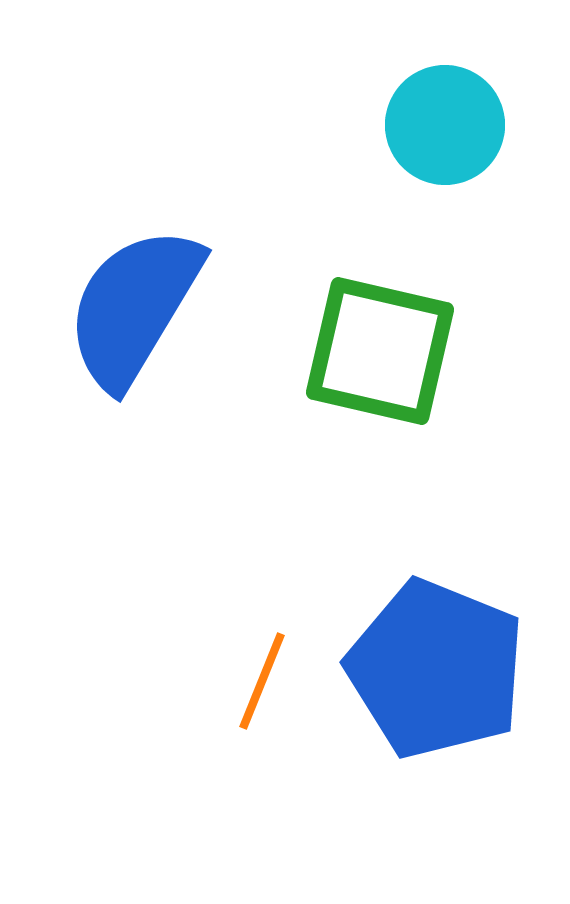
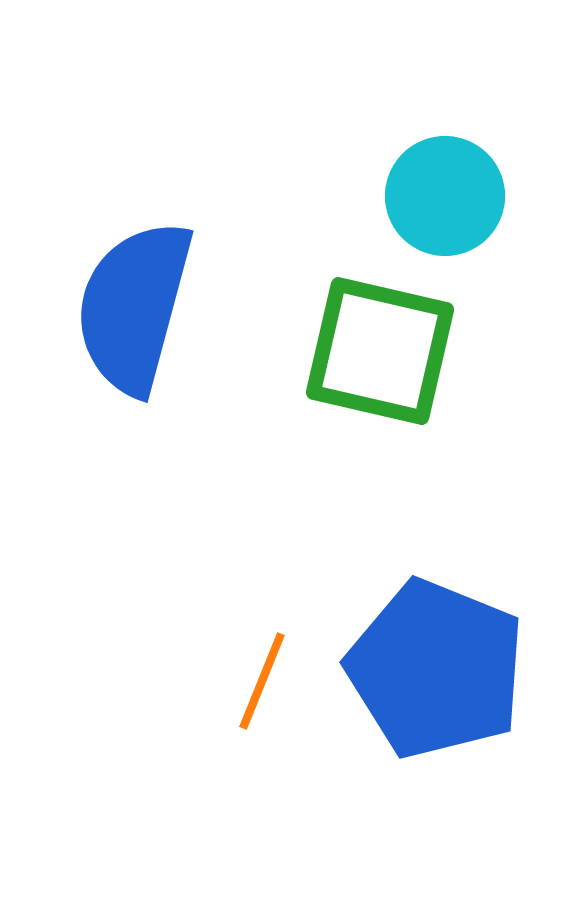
cyan circle: moved 71 px down
blue semicircle: rotated 16 degrees counterclockwise
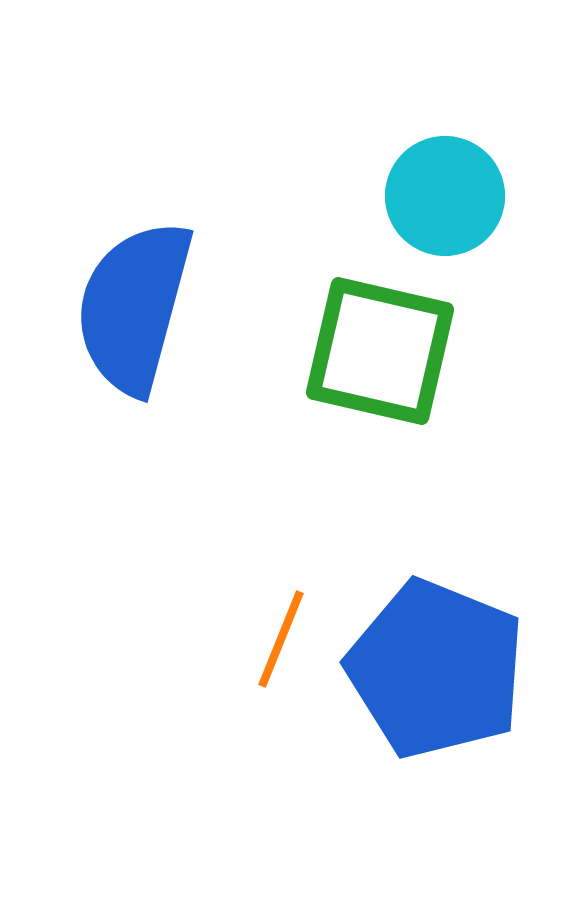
orange line: moved 19 px right, 42 px up
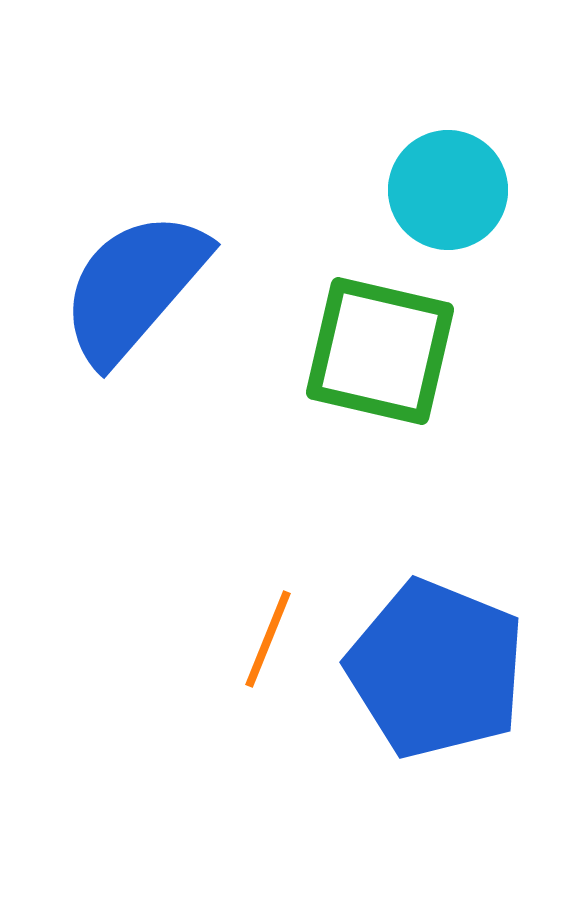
cyan circle: moved 3 px right, 6 px up
blue semicircle: moved 20 px up; rotated 26 degrees clockwise
orange line: moved 13 px left
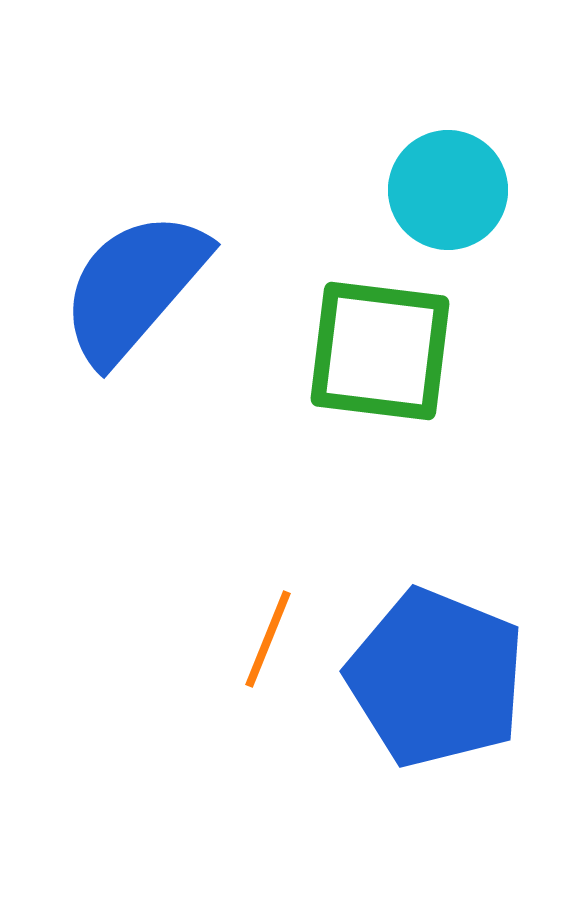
green square: rotated 6 degrees counterclockwise
blue pentagon: moved 9 px down
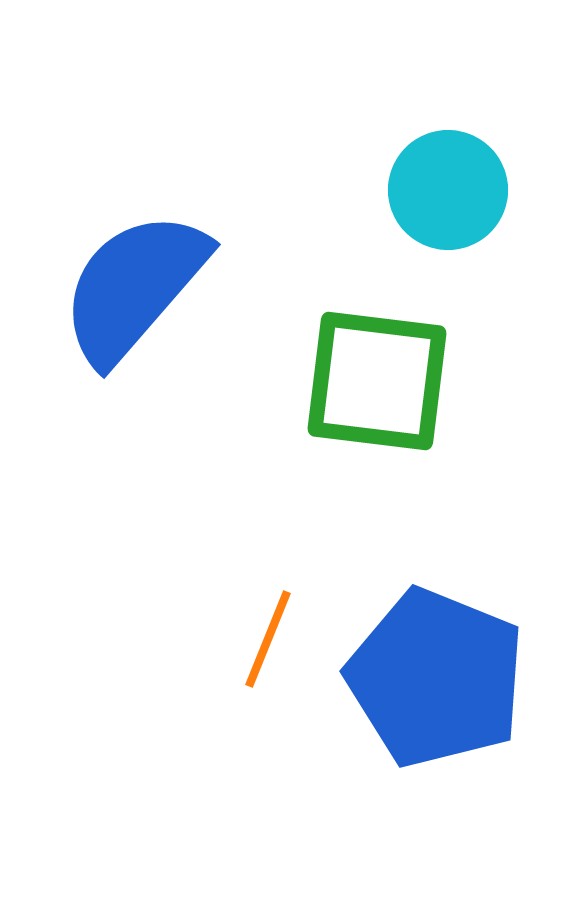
green square: moved 3 px left, 30 px down
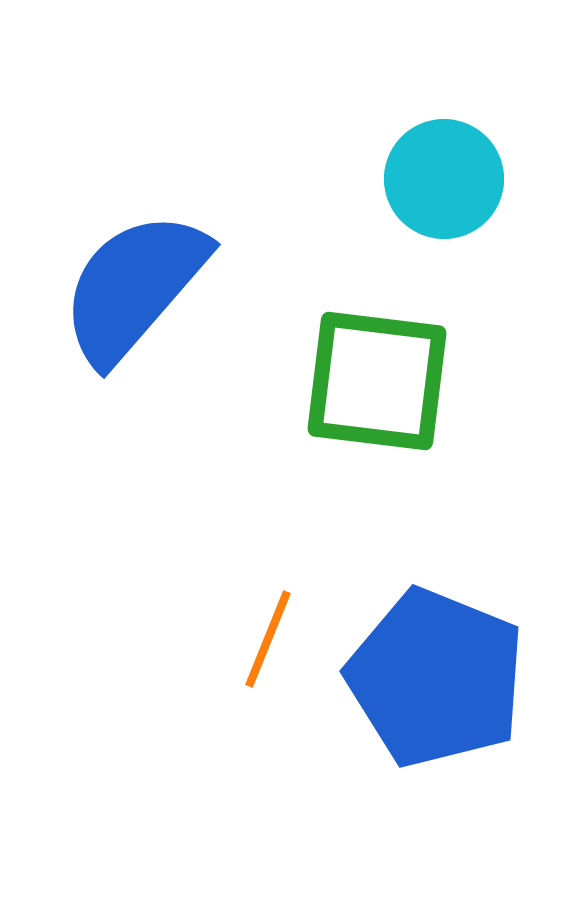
cyan circle: moved 4 px left, 11 px up
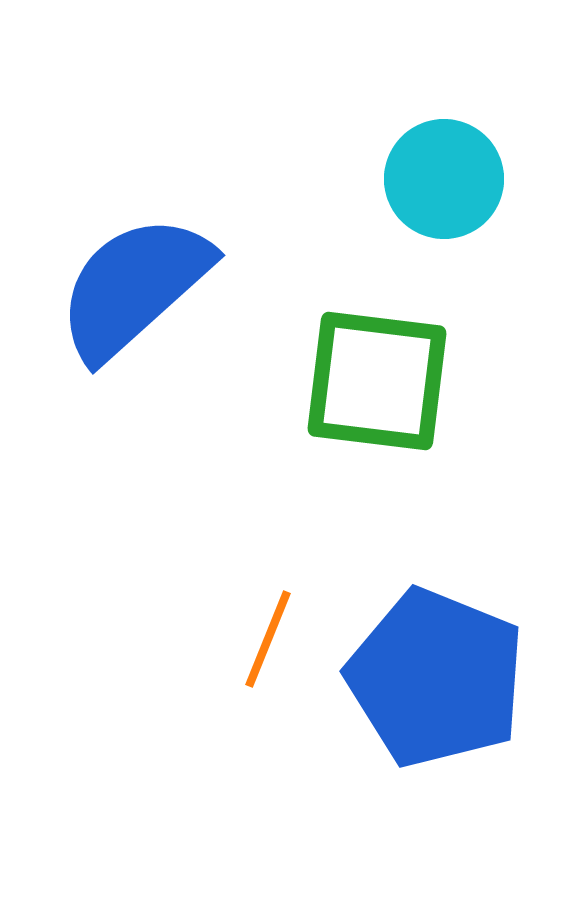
blue semicircle: rotated 7 degrees clockwise
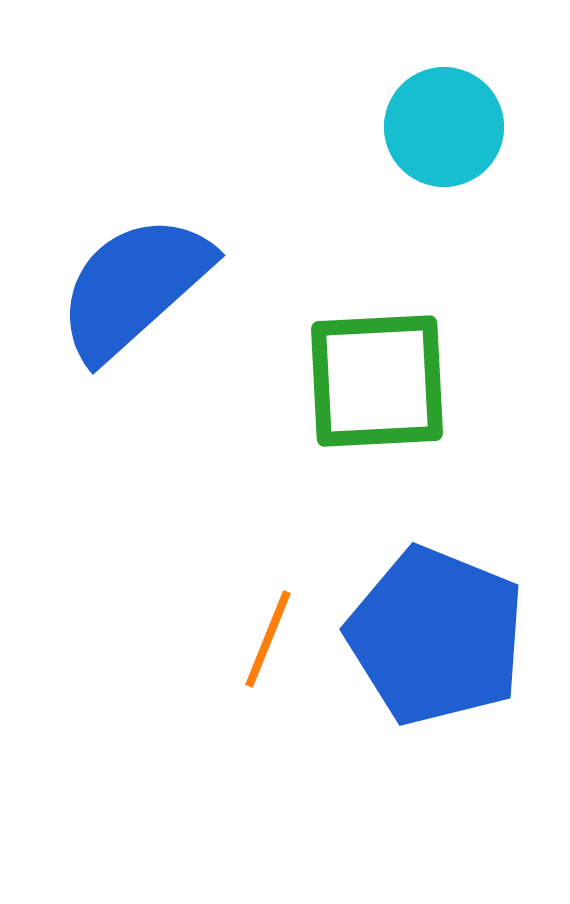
cyan circle: moved 52 px up
green square: rotated 10 degrees counterclockwise
blue pentagon: moved 42 px up
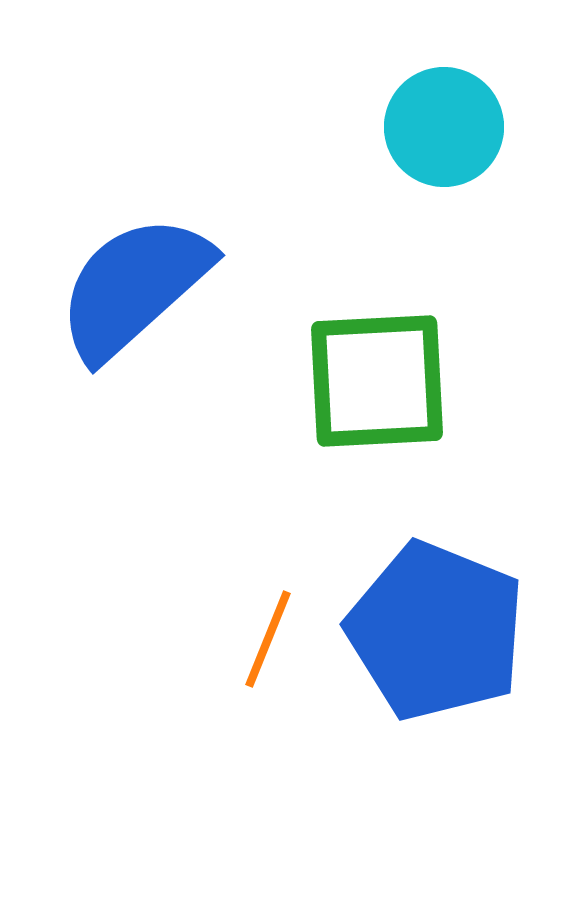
blue pentagon: moved 5 px up
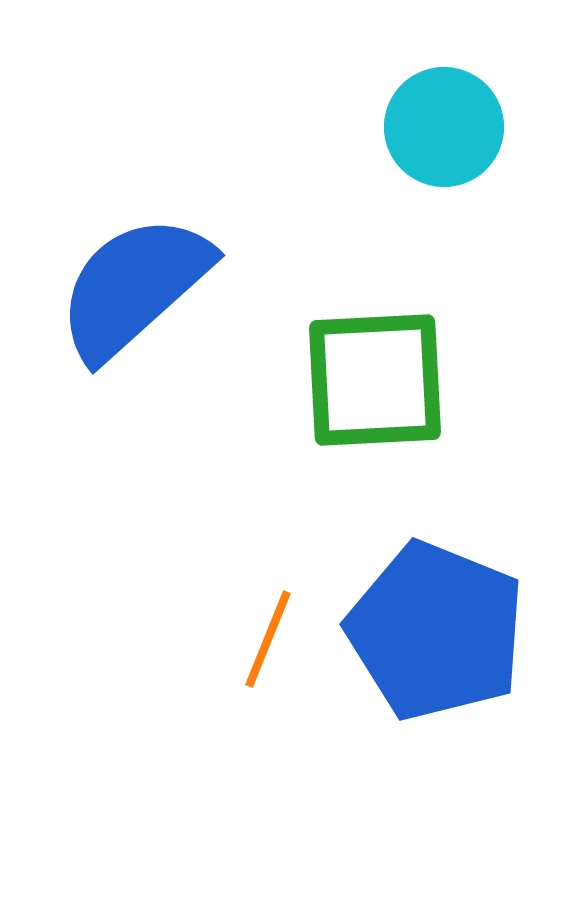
green square: moved 2 px left, 1 px up
